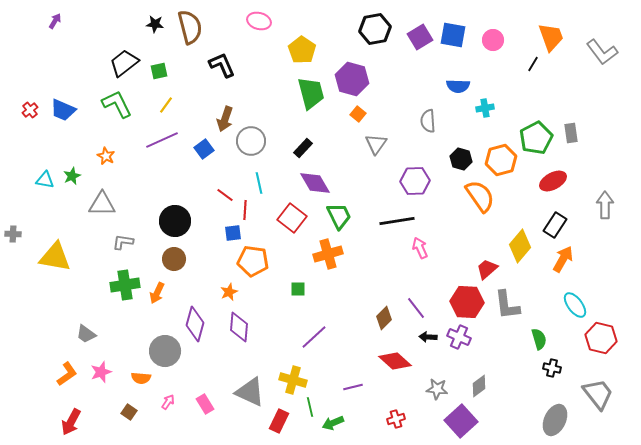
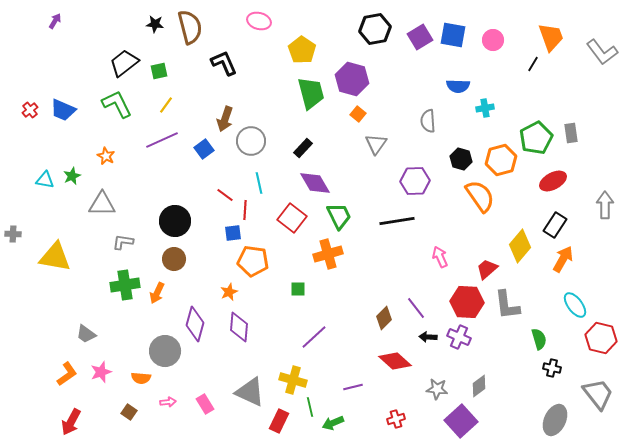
black L-shape at (222, 65): moved 2 px right, 2 px up
pink arrow at (420, 248): moved 20 px right, 9 px down
pink arrow at (168, 402): rotated 49 degrees clockwise
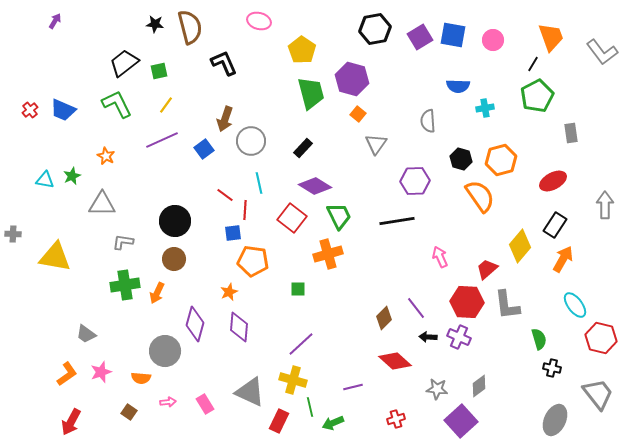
green pentagon at (536, 138): moved 1 px right, 42 px up
purple diamond at (315, 183): moved 3 px down; rotated 28 degrees counterclockwise
purple line at (314, 337): moved 13 px left, 7 px down
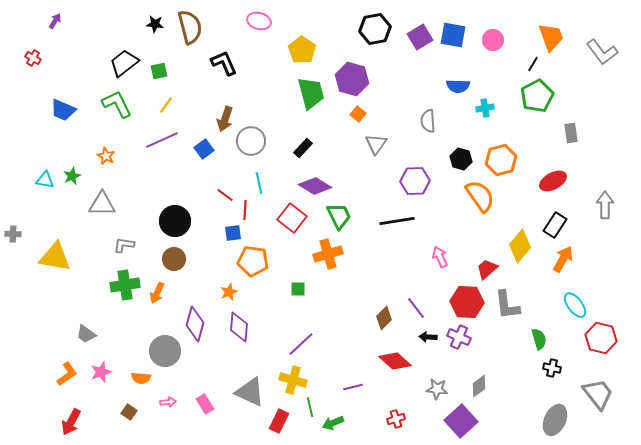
red cross at (30, 110): moved 3 px right, 52 px up; rotated 21 degrees counterclockwise
gray L-shape at (123, 242): moved 1 px right, 3 px down
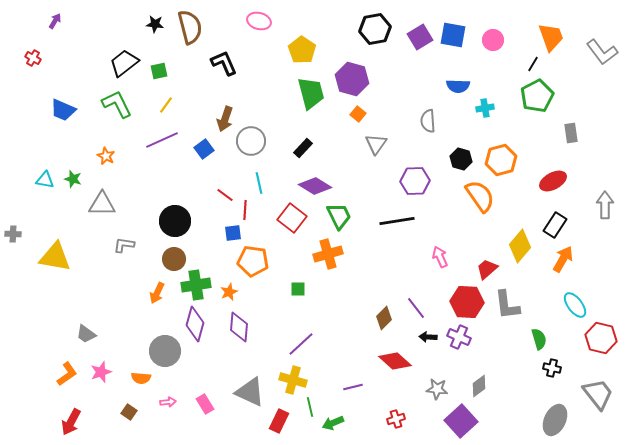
green star at (72, 176): moved 1 px right, 3 px down; rotated 30 degrees counterclockwise
green cross at (125, 285): moved 71 px right
